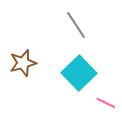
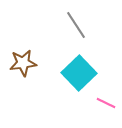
brown star: rotated 8 degrees clockwise
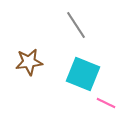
brown star: moved 6 px right, 1 px up
cyan square: moved 4 px right, 1 px down; rotated 24 degrees counterclockwise
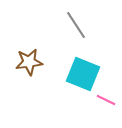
pink line: moved 3 px up
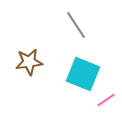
pink line: rotated 60 degrees counterclockwise
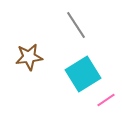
brown star: moved 5 px up
cyan square: rotated 36 degrees clockwise
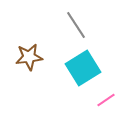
cyan square: moved 6 px up
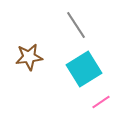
cyan square: moved 1 px right, 1 px down
pink line: moved 5 px left, 2 px down
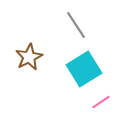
brown star: rotated 20 degrees counterclockwise
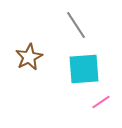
cyan square: rotated 28 degrees clockwise
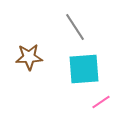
gray line: moved 1 px left, 2 px down
brown star: rotated 24 degrees clockwise
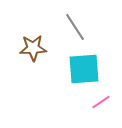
brown star: moved 4 px right, 9 px up
